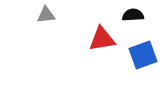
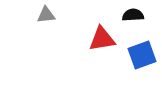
blue square: moved 1 px left
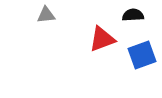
red triangle: rotated 12 degrees counterclockwise
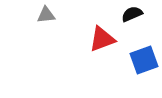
black semicircle: moved 1 px left, 1 px up; rotated 20 degrees counterclockwise
blue square: moved 2 px right, 5 px down
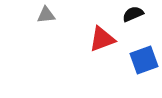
black semicircle: moved 1 px right
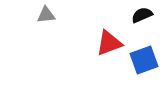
black semicircle: moved 9 px right, 1 px down
red triangle: moved 7 px right, 4 px down
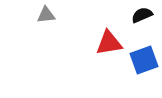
red triangle: rotated 12 degrees clockwise
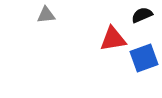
red triangle: moved 4 px right, 4 px up
blue square: moved 2 px up
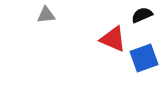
red triangle: rotated 32 degrees clockwise
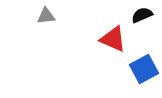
gray triangle: moved 1 px down
blue square: moved 11 px down; rotated 8 degrees counterclockwise
